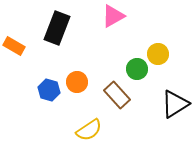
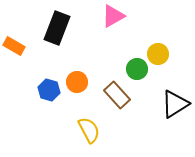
yellow semicircle: rotated 84 degrees counterclockwise
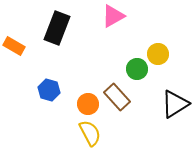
orange circle: moved 11 px right, 22 px down
brown rectangle: moved 2 px down
yellow semicircle: moved 1 px right, 3 px down
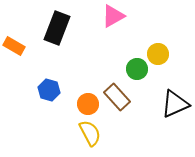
black triangle: rotated 8 degrees clockwise
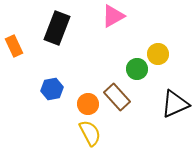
orange rectangle: rotated 35 degrees clockwise
blue hexagon: moved 3 px right, 1 px up; rotated 25 degrees counterclockwise
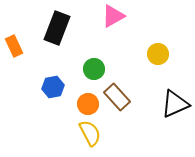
green circle: moved 43 px left
blue hexagon: moved 1 px right, 2 px up
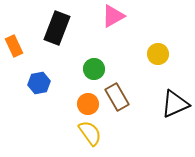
blue hexagon: moved 14 px left, 4 px up
brown rectangle: rotated 12 degrees clockwise
yellow semicircle: rotated 8 degrees counterclockwise
